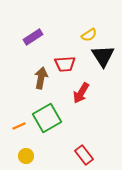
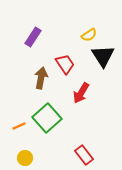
purple rectangle: rotated 24 degrees counterclockwise
red trapezoid: rotated 120 degrees counterclockwise
green square: rotated 12 degrees counterclockwise
yellow circle: moved 1 px left, 2 px down
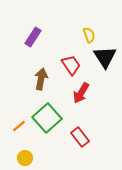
yellow semicircle: rotated 77 degrees counterclockwise
black triangle: moved 2 px right, 1 px down
red trapezoid: moved 6 px right, 1 px down
brown arrow: moved 1 px down
orange line: rotated 16 degrees counterclockwise
red rectangle: moved 4 px left, 18 px up
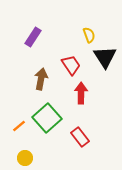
red arrow: rotated 150 degrees clockwise
